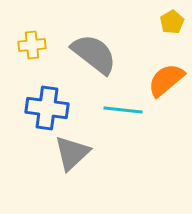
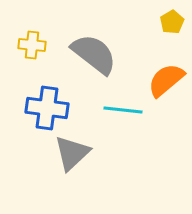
yellow cross: rotated 12 degrees clockwise
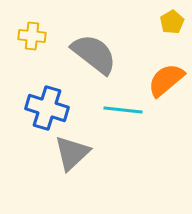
yellow cross: moved 9 px up
blue cross: rotated 9 degrees clockwise
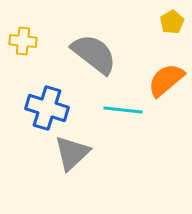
yellow cross: moved 9 px left, 5 px down
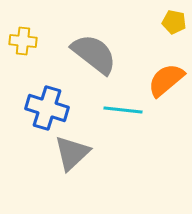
yellow pentagon: moved 2 px right; rotated 30 degrees counterclockwise
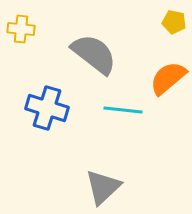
yellow cross: moved 2 px left, 12 px up
orange semicircle: moved 2 px right, 2 px up
gray triangle: moved 31 px right, 34 px down
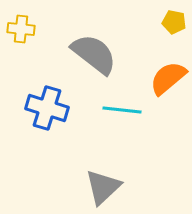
cyan line: moved 1 px left
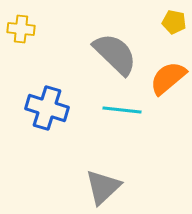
gray semicircle: moved 21 px right; rotated 6 degrees clockwise
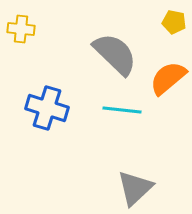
gray triangle: moved 32 px right, 1 px down
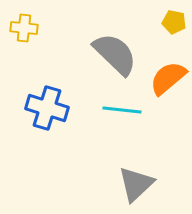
yellow cross: moved 3 px right, 1 px up
gray triangle: moved 1 px right, 4 px up
